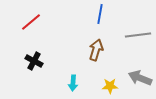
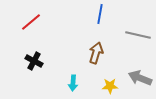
gray line: rotated 20 degrees clockwise
brown arrow: moved 3 px down
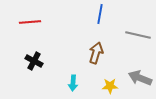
red line: moved 1 px left; rotated 35 degrees clockwise
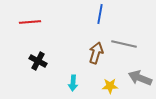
gray line: moved 14 px left, 9 px down
black cross: moved 4 px right
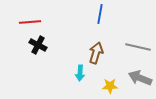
gray line: moved 14 px right, 3 px down
black cross: moved 16 px up
cyan arrow: moved 7 px right, 10 px up
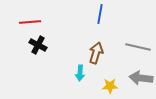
gray arrow: moved 1 px right; rotated 15 degrees counterclockwise
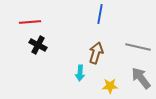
gray arrow: rotated 45 degrees clockwise
